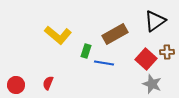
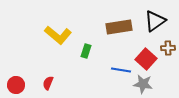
brown rectangle: moved 4 px right, 7 px up; rotated 20 degrees clockwise
brown cross: moved 1 px right, 4 px up
blue line: moved 17 px right, 7 px down
gray star: moved 9 px left; rotated 12 degrees counterclockwise
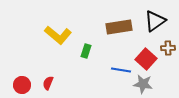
red circle: moved 6 px right
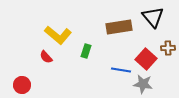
black triangle: moved 2 px left, 4 px up; rotated 35 degrees counterclockwise
red semicircle: moved 2 px left, 26 px up; rotated 64 degrees counterclockwise
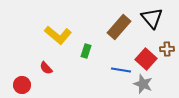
black triangle: moved 1 px left, 1 px down
brown rectangle: rotated 40 degrees counterclockwise
brown cross: moved 1 px left, 1 px down
red semicircle: moved 11 px down
gray star: rotated 12 degrees clockwise
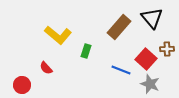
blue line: rotated 12 degrees clockwise
gray star: moved 7 px right
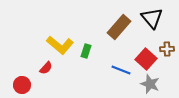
yellow L-shape: moved 2 px right, 10 px down
red semicircle: rotated 96 degrees counterclockwise
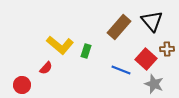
black triangle: moved 3 px down
gray star: moved 4 px right
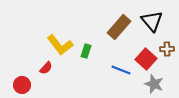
yellow L-shape: rotated 12 degrees clockwise
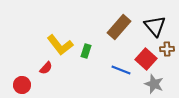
black triangle: moved 3 px right, 5 px down
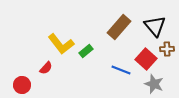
yellow L-shape: moved 1 px right, 1 px up
green rectangle: rotated 32 degrees clockwise
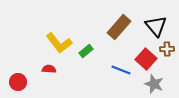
black triangle: moved 1 px right
yellow L-shape: moved 2 px left, 1 px up
red semicircle: moved 3 px right, 1 px down; rotated 128 degrees counterclockwise
red circle: moved 4 px left, 3 px up
